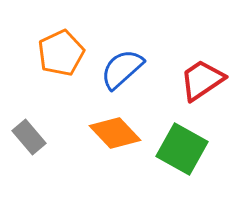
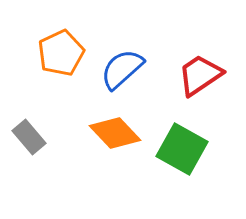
red trapezoid: moved 2 px left, 5 px up
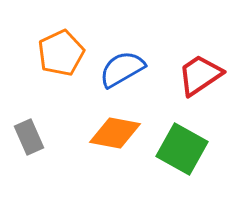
blue semicircle: rotated 12 degrees clockwise
orange diamond: rotated 36 degrees counterclockwise
gray rectangle: rotated 16 degrees clockwise
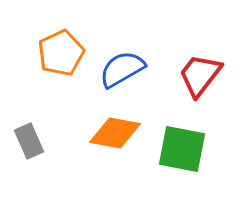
red trapezoid: rotated 18 degrees counterclockwise
gray rectangle: moved 4 px down
green square: rotated 18 degrees counterclockwise
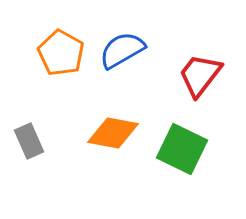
orange pentagon: rotated 18 degrees counterclockwise
blue semicircle: moved 19 px up
orange diamond: moved 2 px left
green square: rotated 15 degrees clockwise
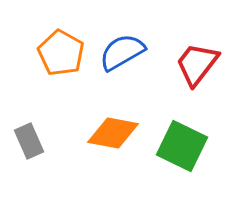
blue semicircle: moved 2 px down
red trapezoid: moved 3 px left, 11 px up
green square: moved 3 px up
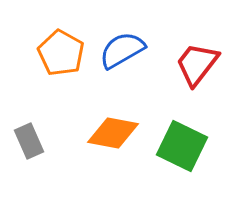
blue semicircle: moved 2 px up
